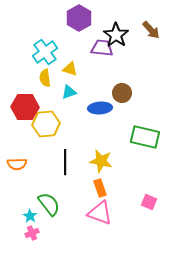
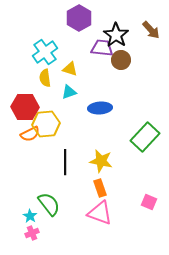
brown circle: moved 1 px left, 33 px up
green rectangle: rotated 60 degrees counterclockwise
orange semicircle: moved 13 px right, 30 px up; rotated 24 degrees counterclockwise
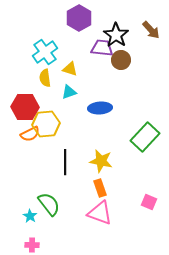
pink cross: moved 12 px down; rotated 24 degrees clockwise
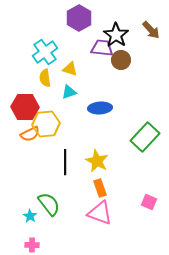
yellow star: moved 4 px left; rotated 15 degrees clockwise
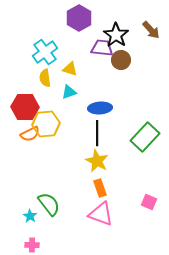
black line: moved 32 px right, 29 px up
pink triangle: moved 1 px right, 1 px down
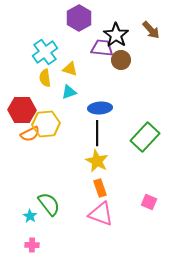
red hexagon: moved 3 px left, 3 px down
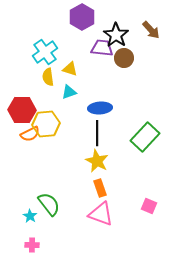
purple hexagon: moved 3 px right, 1 px up
brown circle: moved 3 px right, 2 px up
yellow semicircle: moved 3 px right, 1 px up
pink square: moved 4 px down
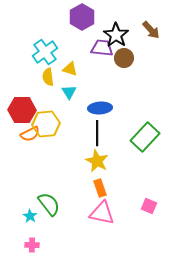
cyan triangle: rotated 42 degrees counterclockwise
pink triangle: moved 1 px right, 1 px up; rotated 8 degrees counterclockwise
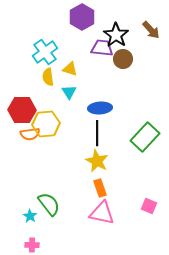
brown circle: moved 1 px left, 1 px down
orange semicircle: rotated 18 degrees clockwise
